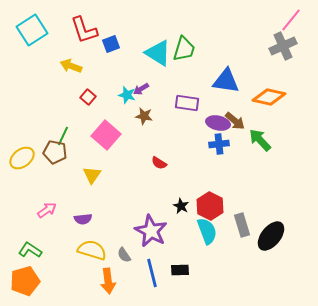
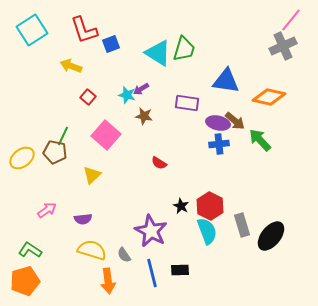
yellow triangle: rotated 12 degrees clockwise
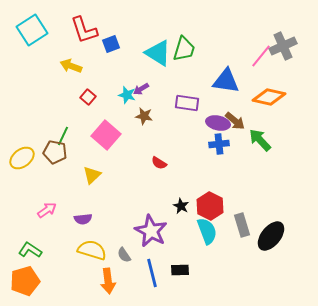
pink line: moved 30 px left, 36 px down
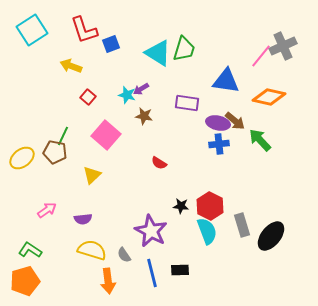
black star: rotated 21 degrees counterclockwise
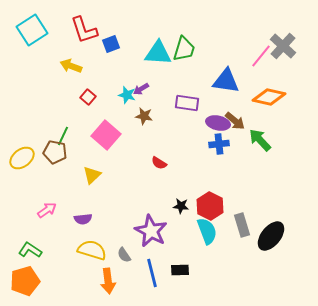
gray cross: rotated 24 degrees counterclockwise
cyan triangle: rotated 28 degrees counterclockwise
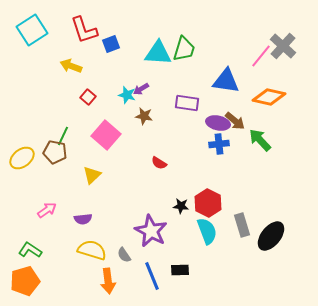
red hexagon: moved 2 px left, 3 px up
blue line: moved 3 px down; rotated 8 degrees counterclockwise
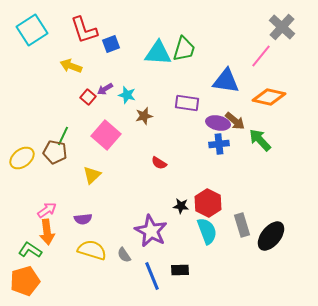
gray cross: moved 1 px left, 19 px up
purple arrow: moved 36 px left
brown star: rotated 24 degrees counterclockwise
orange arrow: moved 61 px left, 49 px up
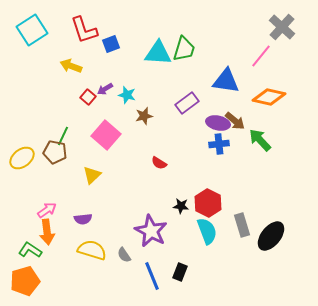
purple rectangle: rotated 45 degrees counterclockwise
black rectangle: moved 2 px down; rotated 66 degrees counterclockwise
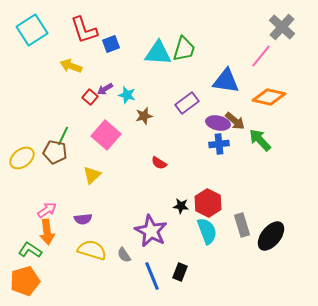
red square: moved 2 px right
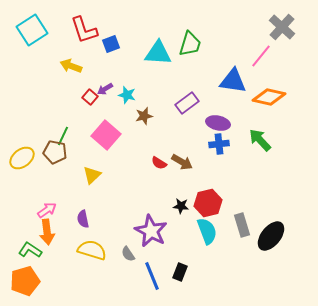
green trapezoid: moved 6 px right, 5 px up
blue triangle: moved 7 px right
brown arrow: moved 53 px left, 41 px down; rotated 10 degrees counterclockwise
red hexagon: rotated 20 degrees clockwise
purple semicircle: rotated 84 degrees clockwise
gray semicircle: moved 4 px right, 1 px up
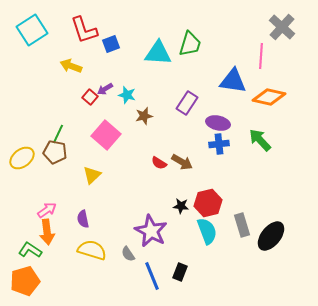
pink line: rotated 35 degrees counterclockwise
purple rectangle: rotated 20 degrees counterclockwise
green line: moved 5 px left, 2 px up
